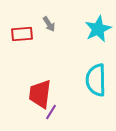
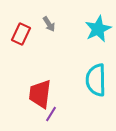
red rectangle: moved 1 px left; rotated 60 degrees counterclockwise
purple line: moved 2 px down
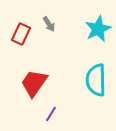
red trapezoid: moved 6 px left, 11 px up; rotated 28 degrees clockwise
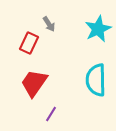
red rectangle: moved 8 px right, 9 px down
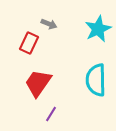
gray arrow: rotated 35 degrees counterclockwise
red trapezoid: moved 4 px right
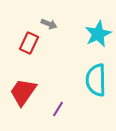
cyan star: moved 5 px down
red trapezoid: moved 15 px left, 9 px down
purple line: moved 7 px right, 5 px up
